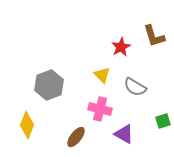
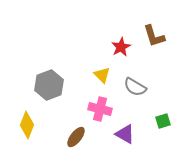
purple triangle: moved 1 px right
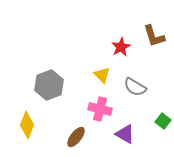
green square: rotated 35 degrees counterclockwise
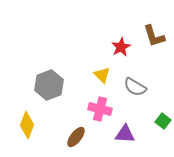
purple triangle: rotated 25 degrees counterclockwise
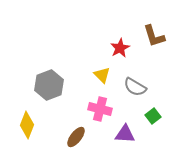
red star: moved 1 px left, 1 px down
green square: moved 10 px left, 5 px up; rotated 14 degrees clockwise
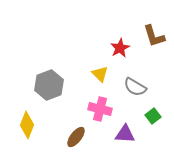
yellow triangle: moved 2 px left, 1 px up
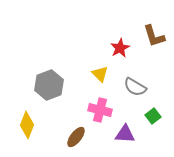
pink cross: moved 1 px down
